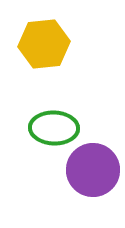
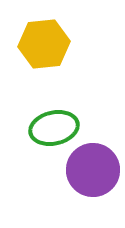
green ellipse: rotated 15 degrees counterclockwise
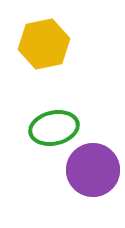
yellow hexagon: rotated 6 degrees counterclockwise
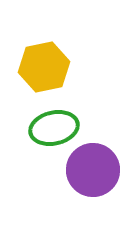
yellow hexagon: moved 23 px down
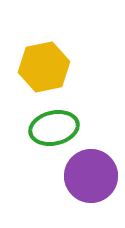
purple circle: moved 2 px left, 6 px down
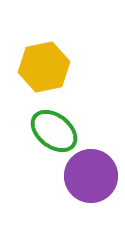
green ellipse: moved 3 px down; rotated 51 degrees clockwise
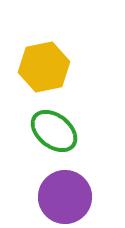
purple circle: moved 26 px left, 21 px down
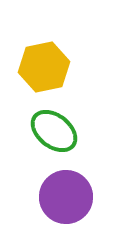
purple circle: moved 1 px right
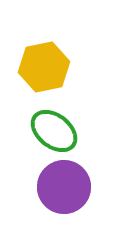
purple circle: moved 2 px left, 10 px up
